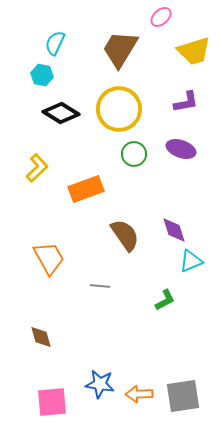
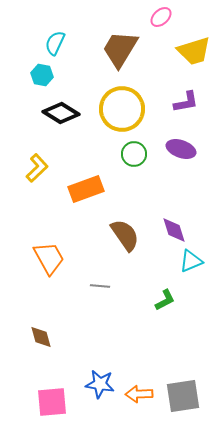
yellow circle: moved 3 px right
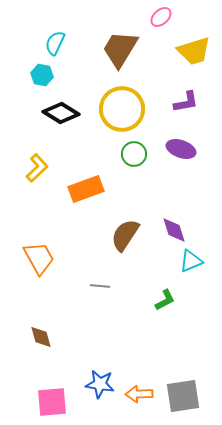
brown semicircle: rotated 112 degrees counterclockwise
orange trapezoid: moved 10 px left
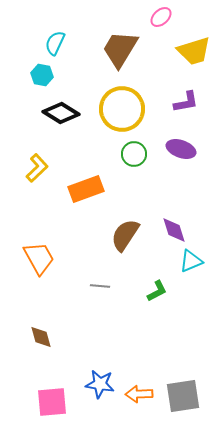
green L-shape: moved 8 px left, 9 px up
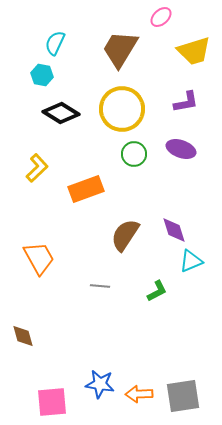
brown diamond: moved 18 px left, 1 px up
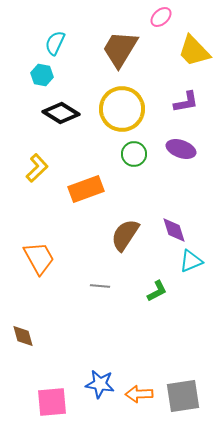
yellow trapezoid: rotated 63 degrees clockwise
